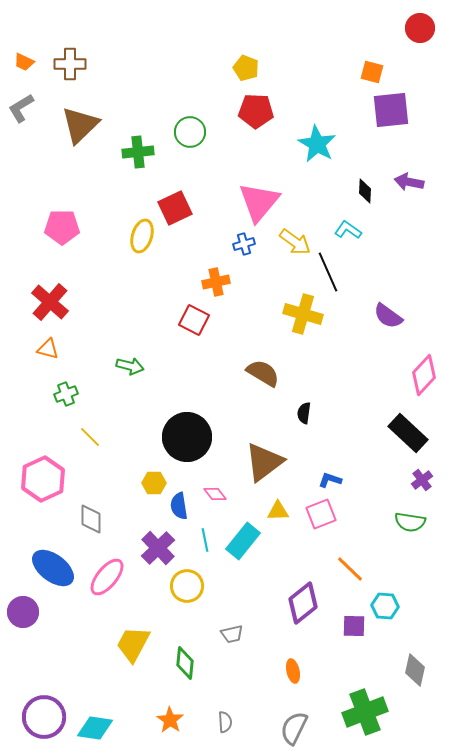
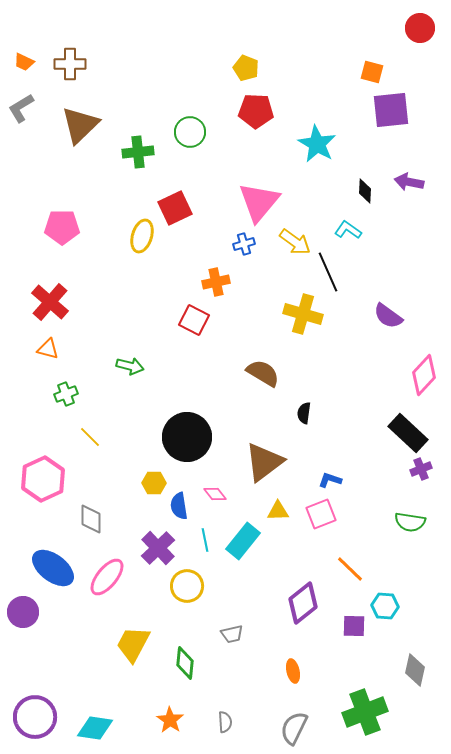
purple cross at (422, 480): moved 1 px left, 11 px up; rotated 15 degrees clockwise
purple circle at (44, 717): moved 9 px left
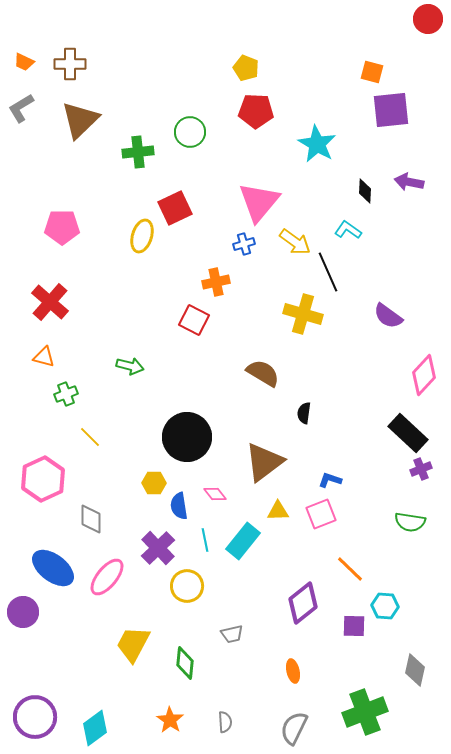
red circle at (420, 28): moved 8 px right, 9 px up
brown triangle at (80, 125): moved 5 px up
orange triangle at (48, 349): moved 4 px left, 8 px down
cyan diamond at (95, 728): rotated 45 degrees counterclockwise
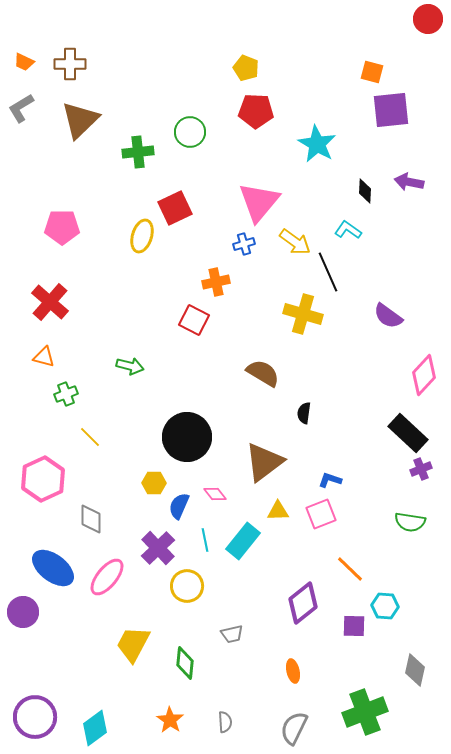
blue semicircle at (179, 506): rotated 32 degrees clockwise
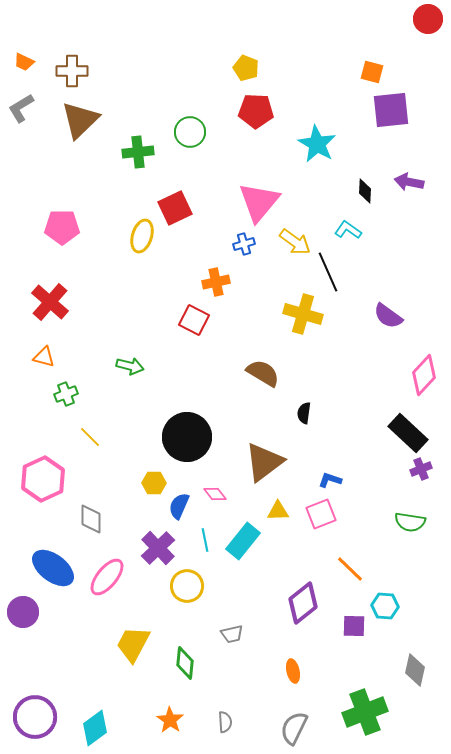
brown cross at (70, 64): moved 2 px right, 7 px down
